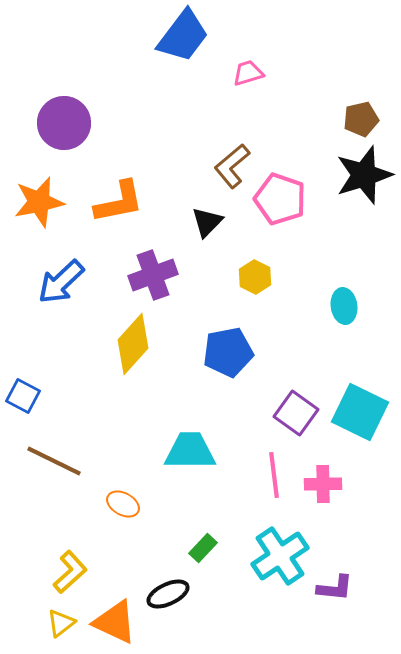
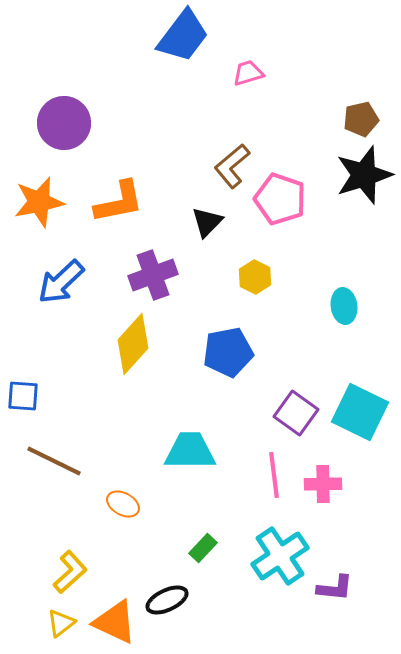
blue square: rotated 24 degrees counterclockwise
black ellipse: moved 1 px left, 6 px down
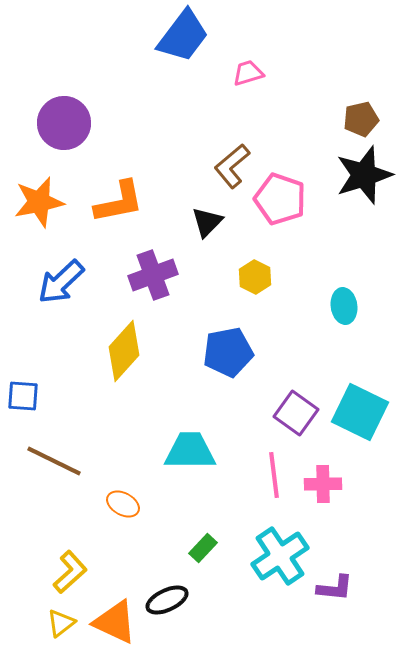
yellow diamond: moved 9 px left, 7 px down
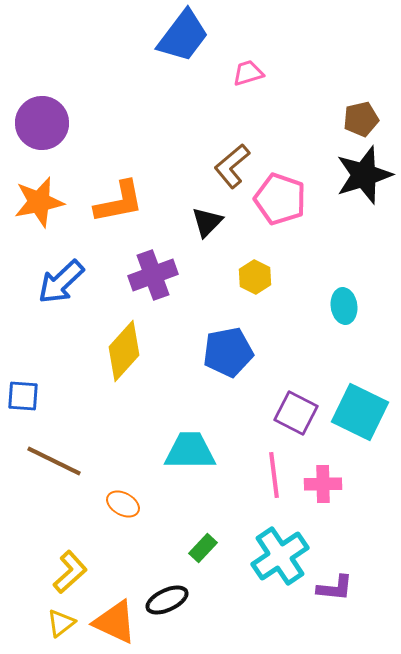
purple circle: moved 22 px left
purple square: rotated 9 degrees counterclockwise
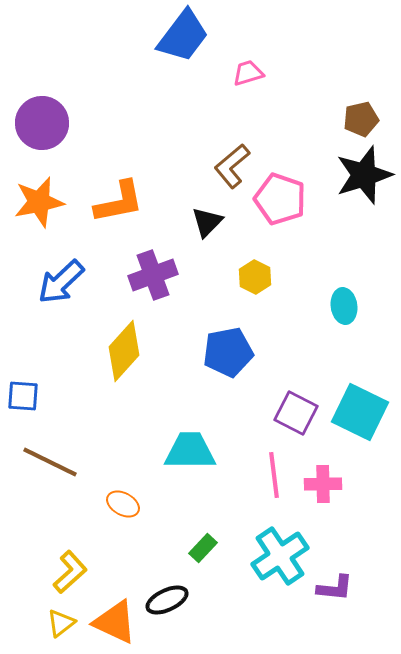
brown line: moved 4 px left, 1 px down
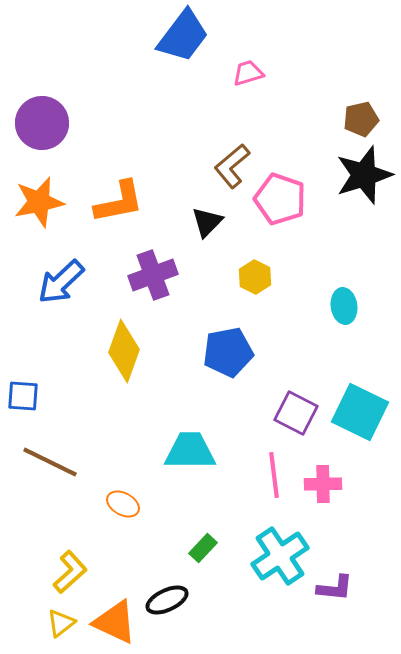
yellow diamond: rotated 22 degrees counterclockwise
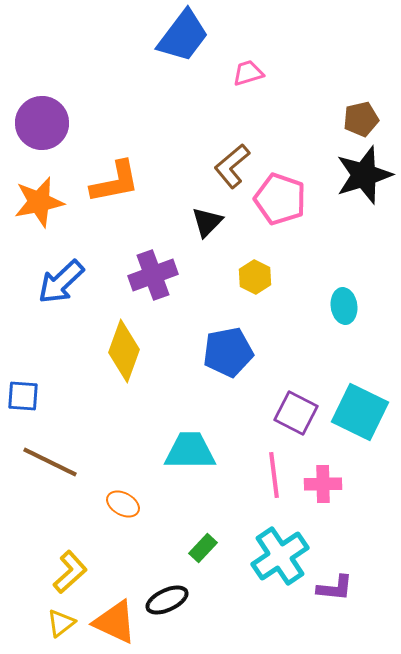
orange L-shape: moved 4 px left, 20 px up
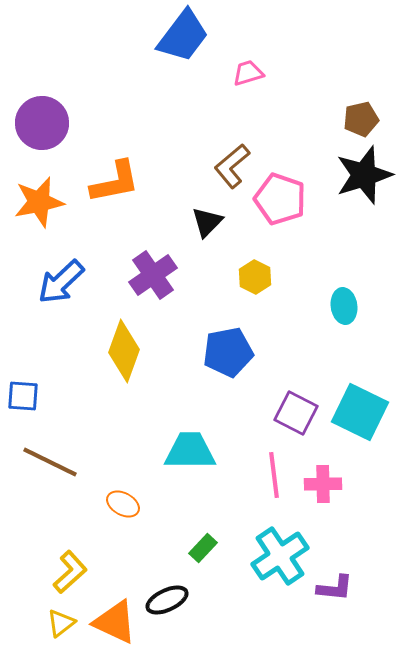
purple cross: rotated 15 degrees counterclockwise
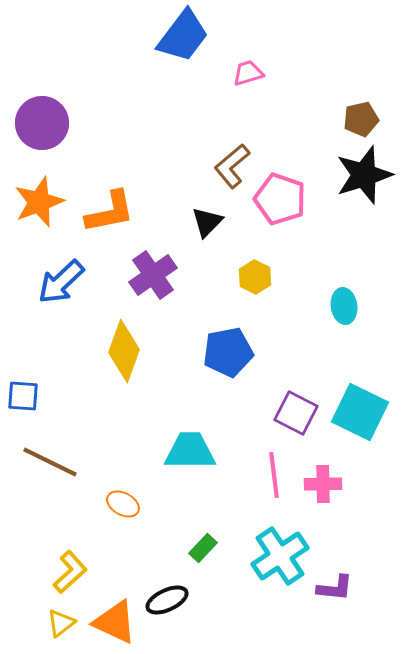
orange L-shape: moved 5 px left, 30 px down
orange star: rotated 9 degrees counterclockwise
